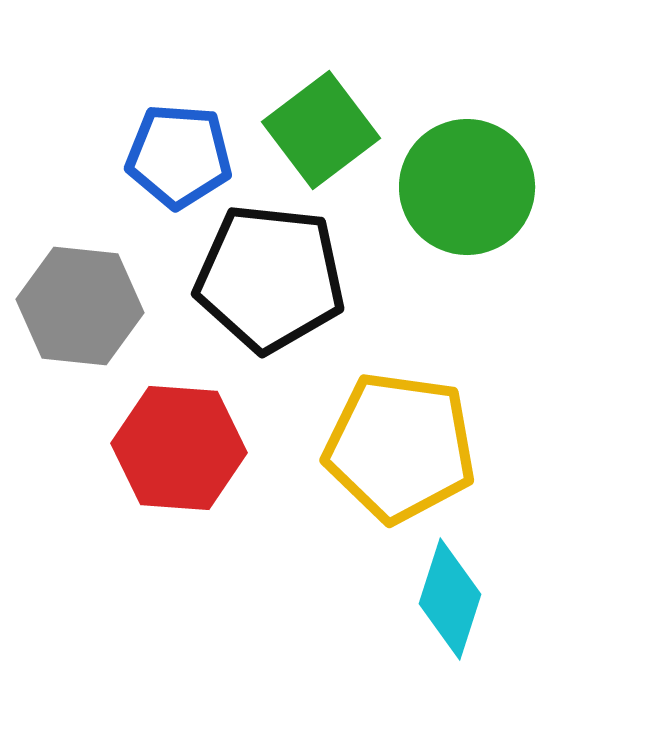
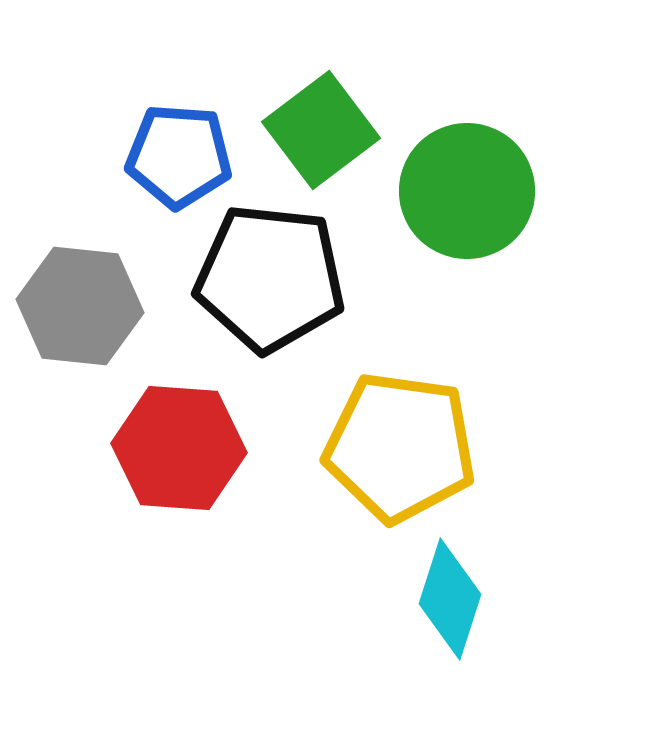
green circle: moved 4 px down
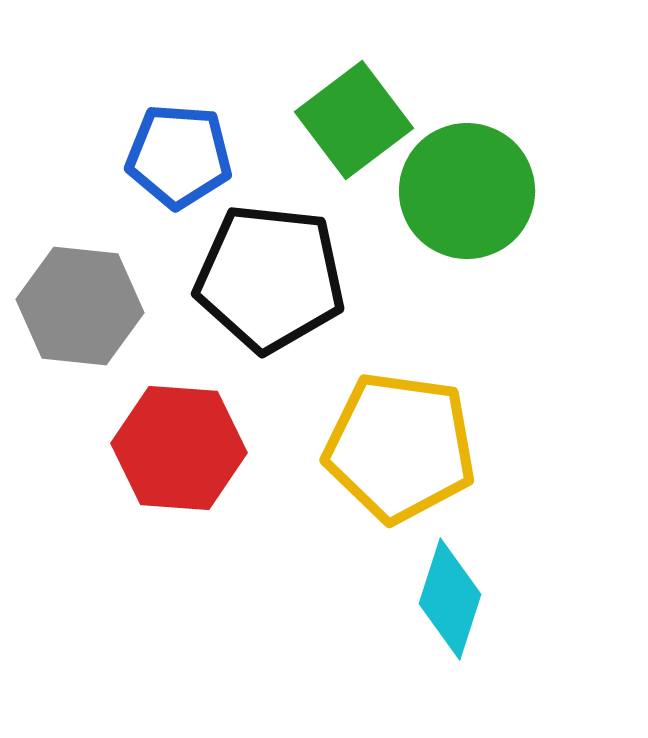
green square: moved 33 px right, 10 px up
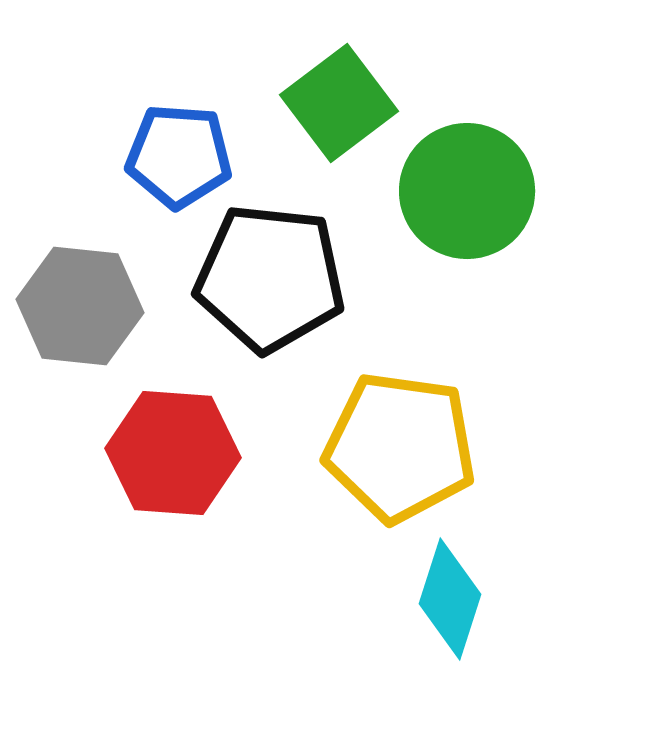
green square: moved 15 px left, 17 px up
red hexagon: moved 6 px left, 5 px down
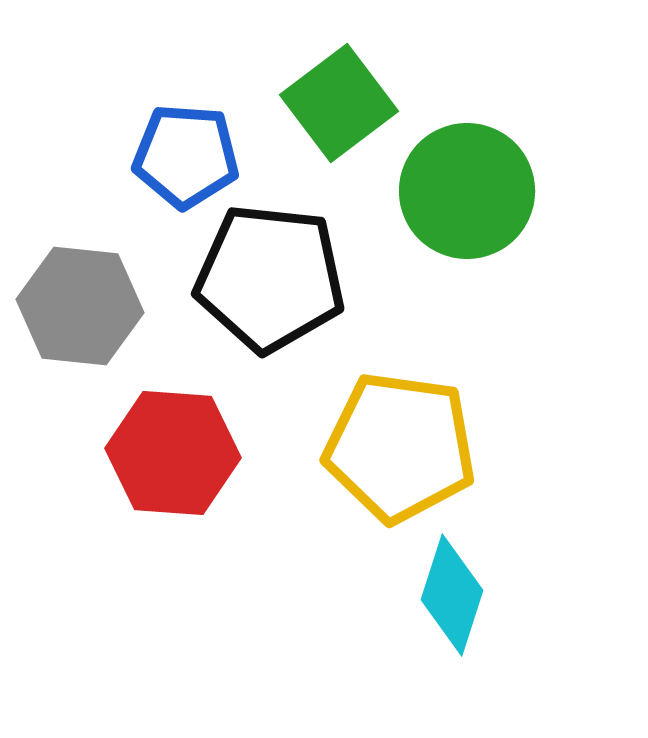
blue pentagon: moved 7 px right
cyan diamond: moved 2 px right, 4 px up
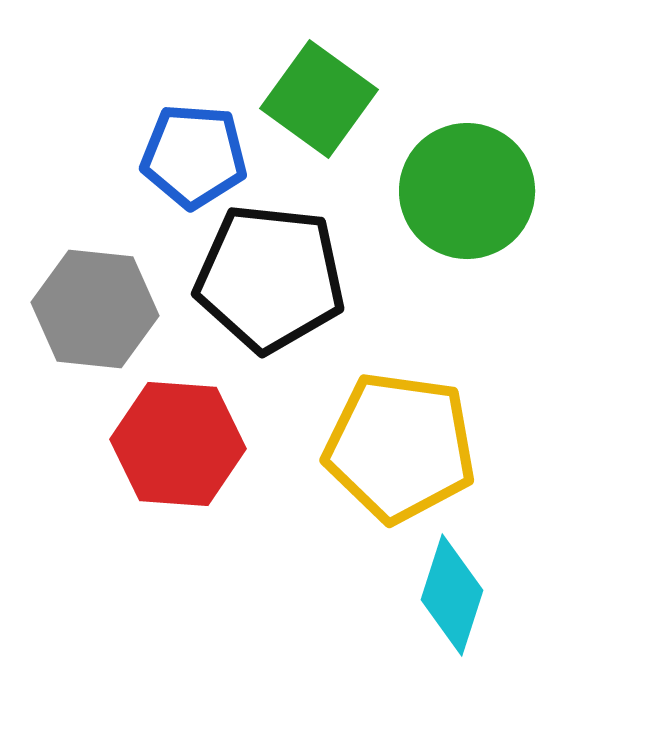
green square: moved 20 px left, 4 px up; rotated 17 degrees counterclockwise
blue pentagon: moved 8 px right
gray hexagon: moved 15 px right, 3 px down
red hexagon: moved 5 px right, 9 px up
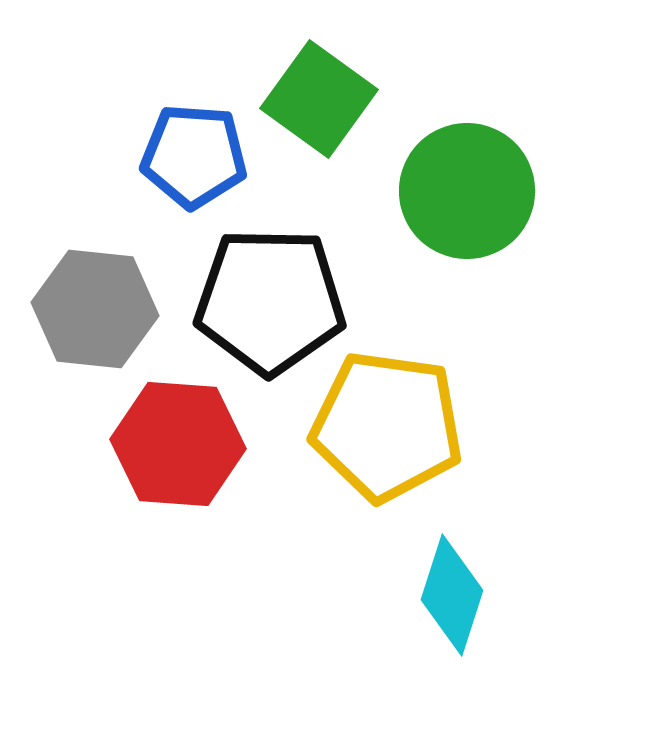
black pentagon: moved 23 px down; rotated 5 degrees counterclockwise
yellow pentagon: moved 13 px left, 21 px up
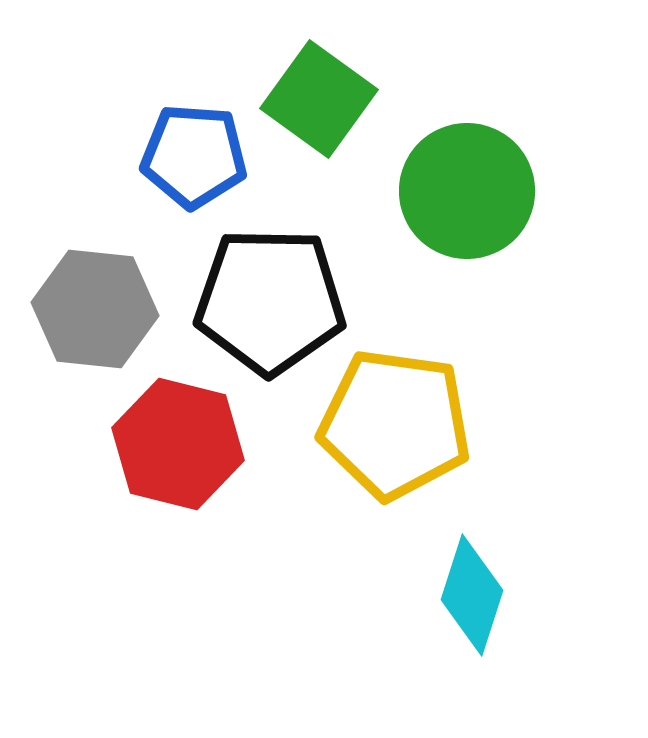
yellow pentagon: moved 8 px right, 2 px up
red hexagon: rotated 10 degrees clockwise
cyan diamond: moved 20 px right
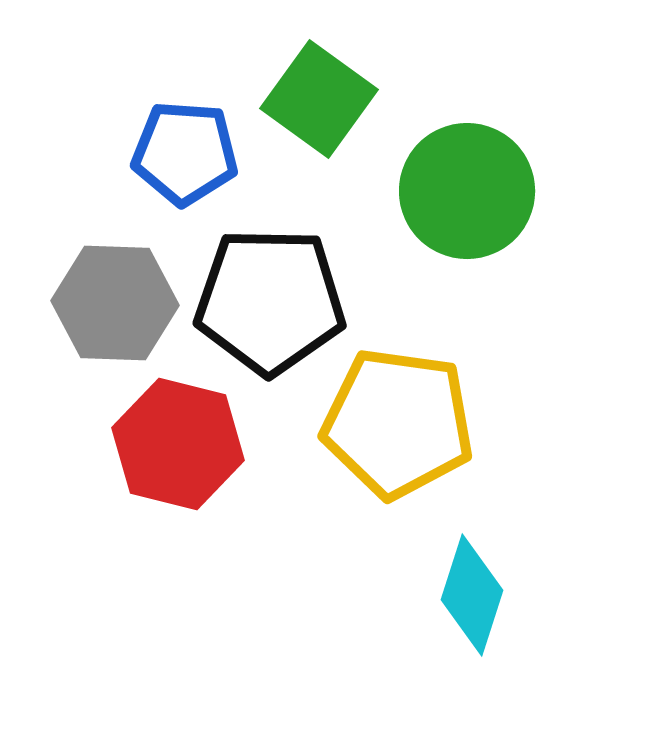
blue pentagon: moved 9 px left, 3 px up
gray hexagon: moved 20 px right, 6 px up; rotated 4 degrees counterclockwise
yellow pentagon: moved 3 px right, 1 px up
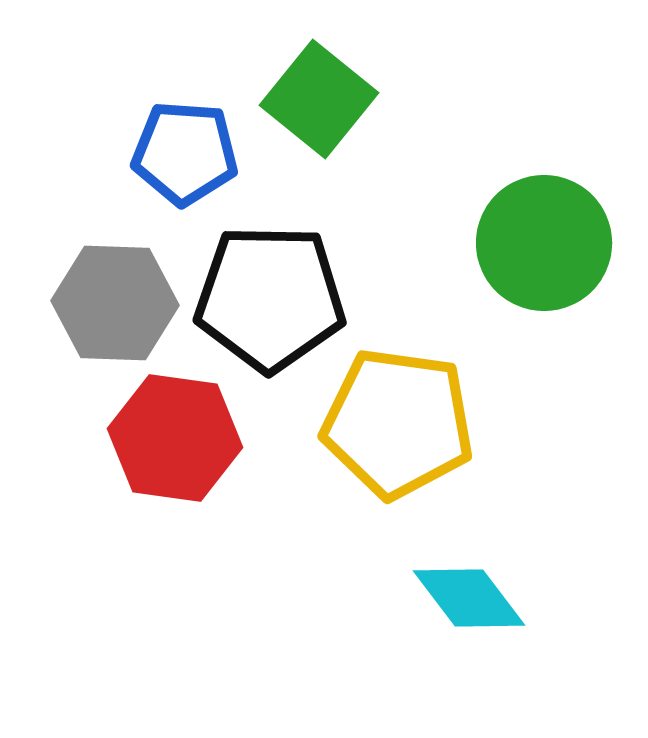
green square: rotated 3 degrees clockwise
green circle: moved 77 px right, 52 px down
black pentagon: moved 3 px up
red hexagon: moved 3 px left, 6 px up; rotated 6 degrees counterclockwise
cyan diamond: moved 3 px left, 3 px down; rotated 55 degrees counterclockwise
